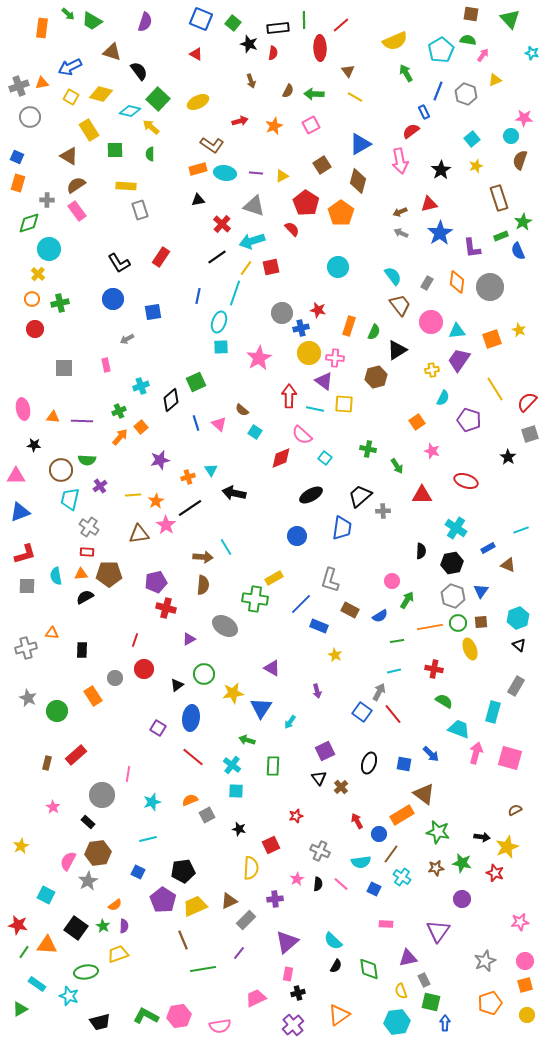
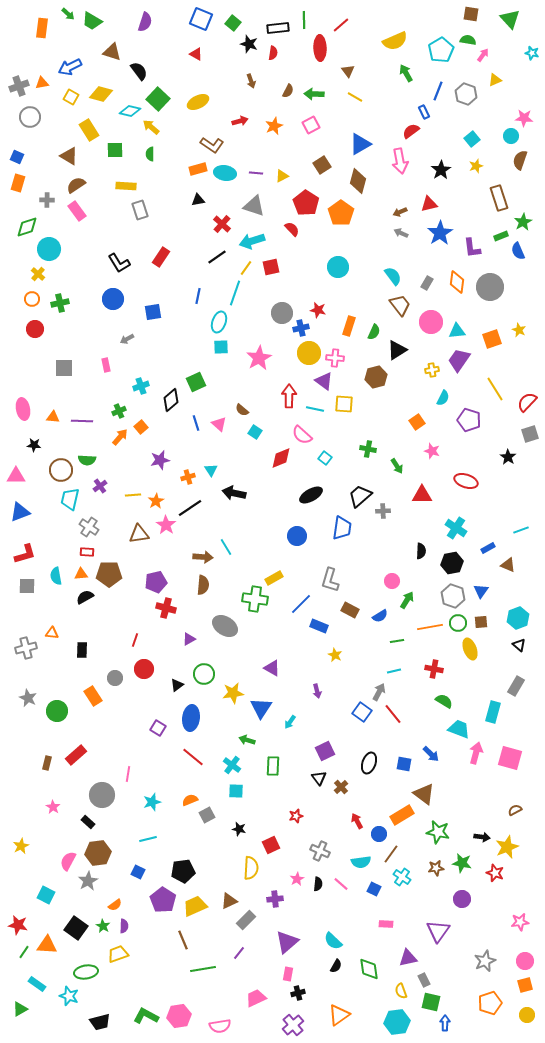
green diamond at (29, 223): moved 2 px left, 4 px down
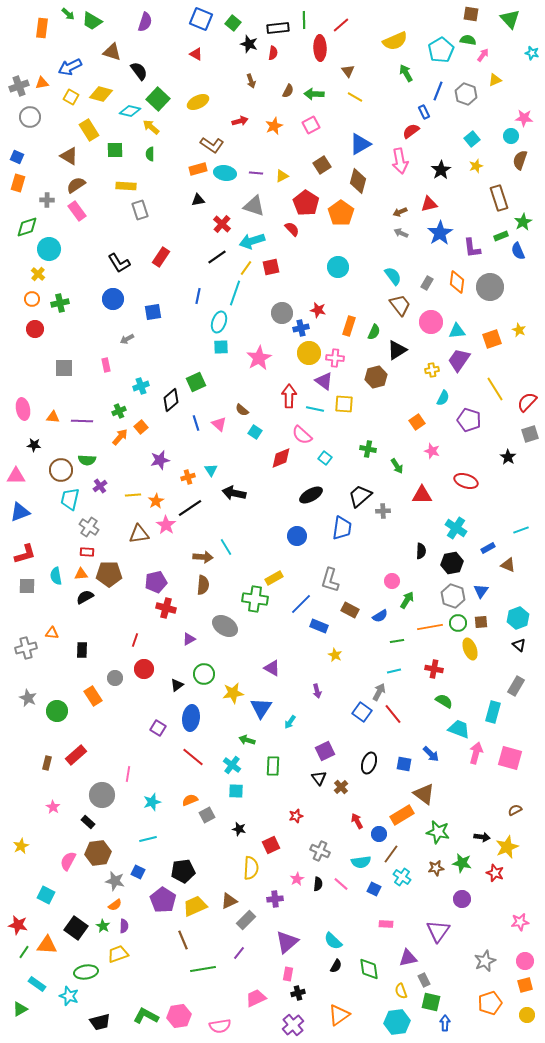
gray star at (88, 881): moved 27 px right; rotated 30 degrees counterclockwise
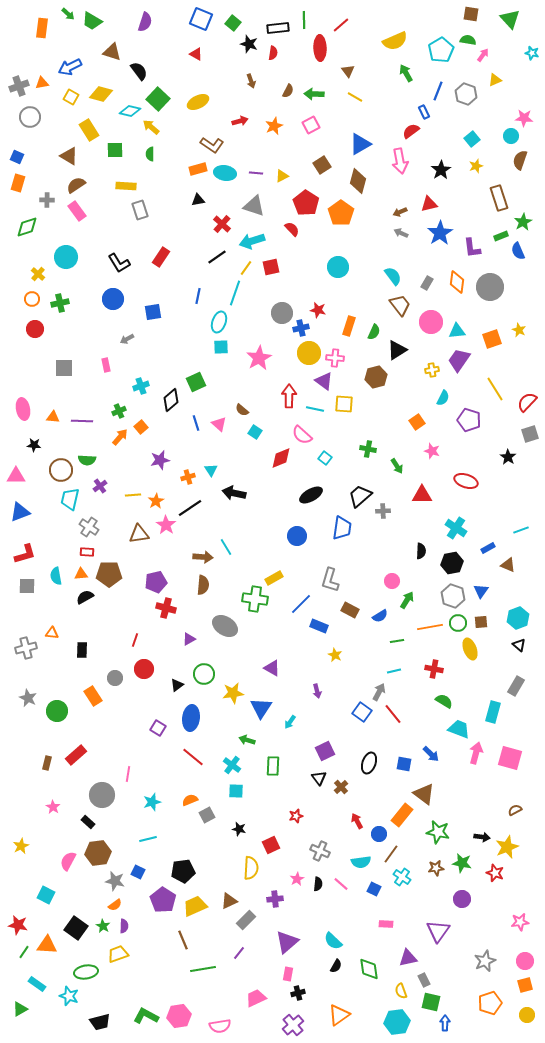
cyan circle at (49, 249): moved 17 px right, 8 px down
orange rectangle at (402, 815): rotated 20 degrees counterclockwise
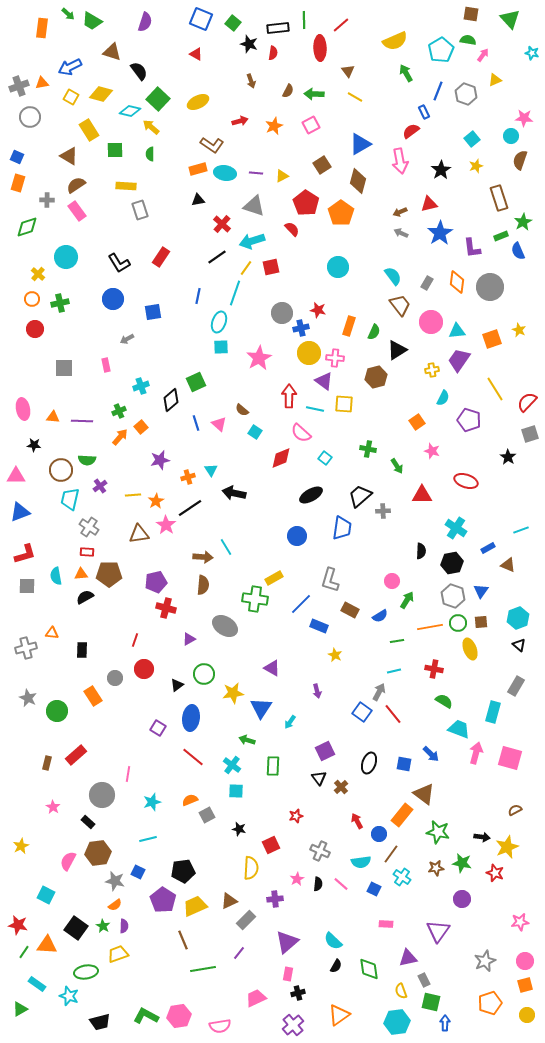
pink semicircle at (302, 435): moved 1 px left, 2 px up
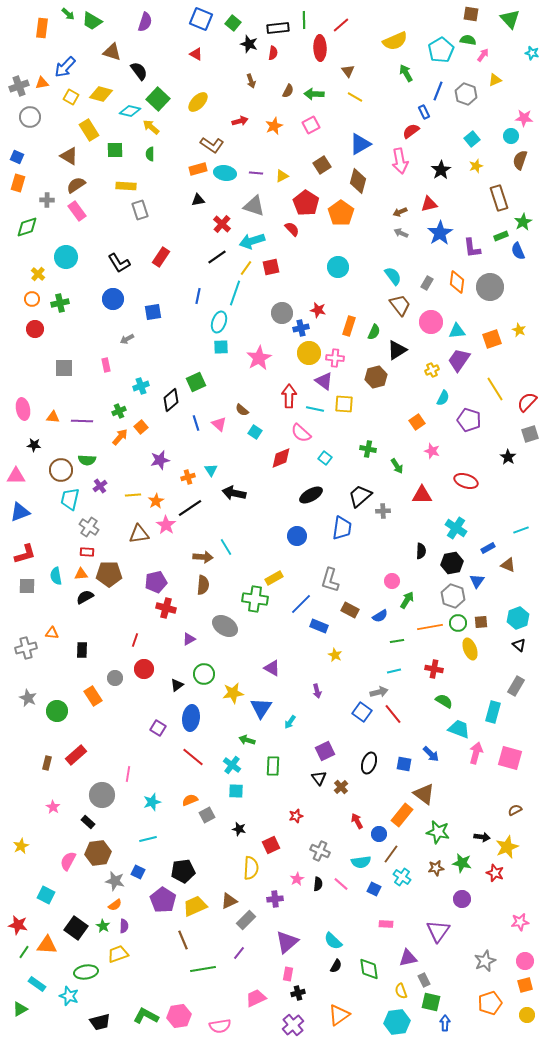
blue arrow at (70, 67): moved 5 px left; rotated 20 degrees counterclockwise
yellow ellipse at (198, 102): rotated 20 degrees counterclockwise
yellow cross at (432, 370): rotated 16 degrees counterclockwise
blue triangle at (481, 591): moved 4 px left, 10 px up
gray arrow at (379, 692): rotated 48 degrees clockwise
